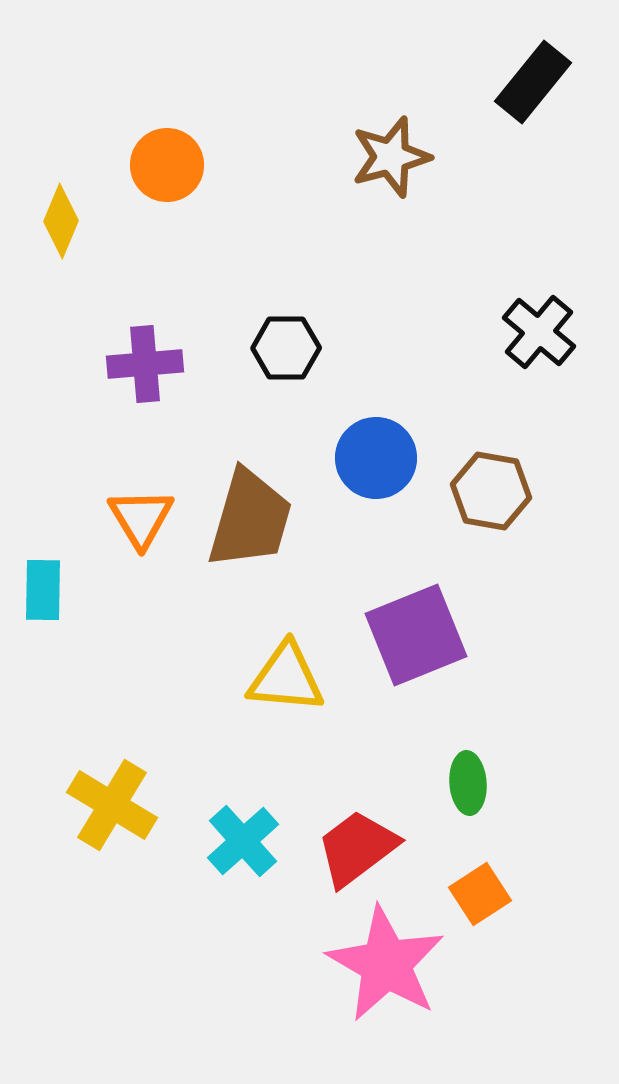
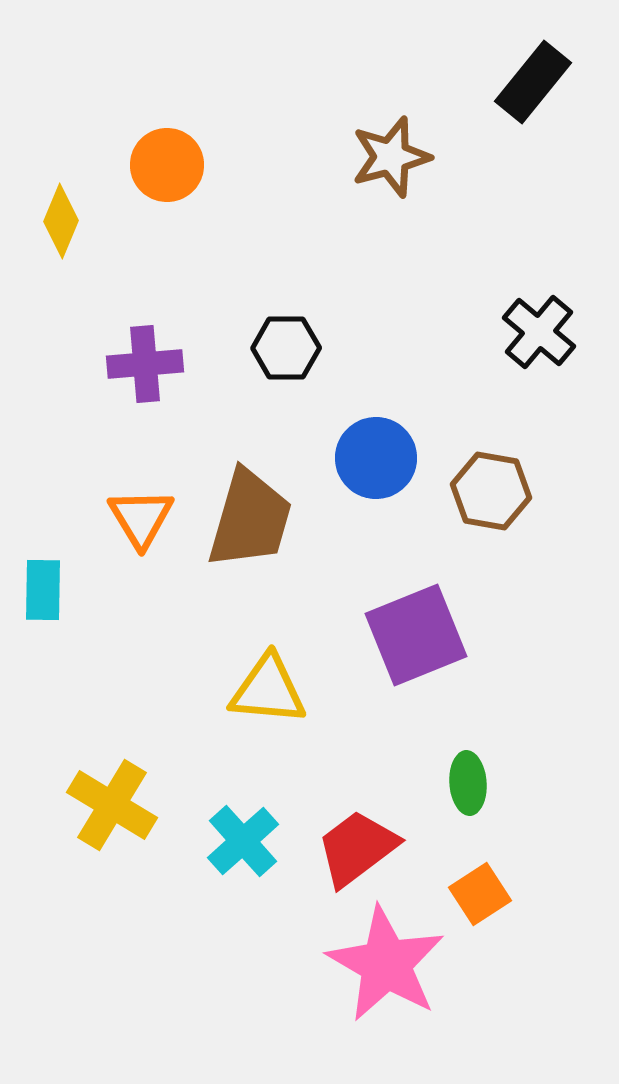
yellow triangle: moved 18 px left, 12 px down
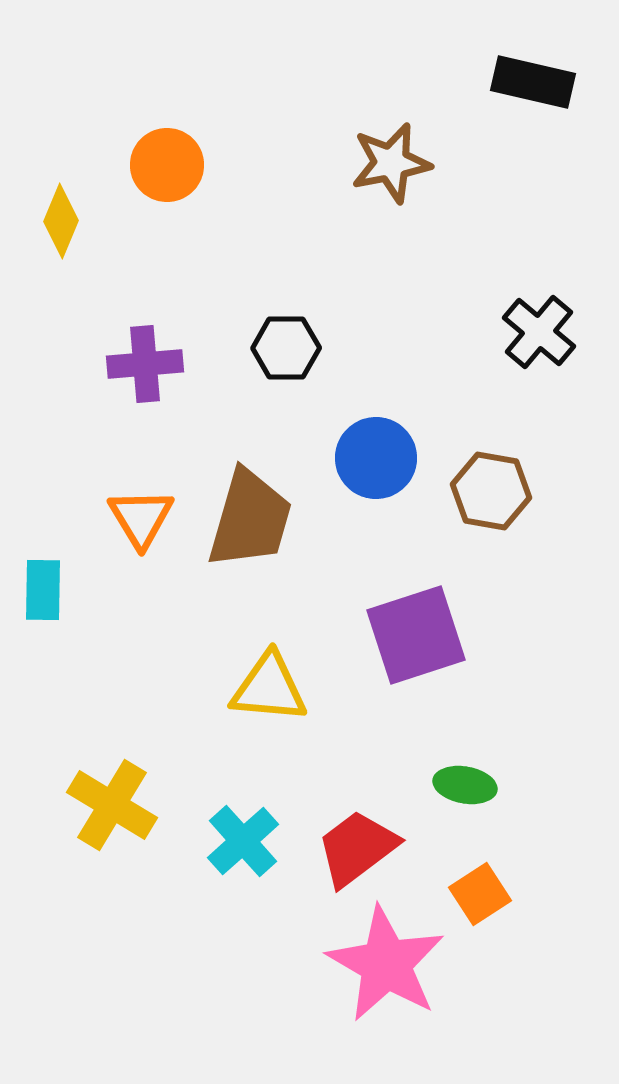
black rectangle: rotated 64 degrees clockwise
brown star: moved 6 px down; rotated 4 degrees clockwise
purple square: rotated 4 degrees clockwise
yellow triangle: moved 1 px right, 2 px up
green ellipse: moved 3 px left, 2 px down; rotated 76 degrees counterclockwise
